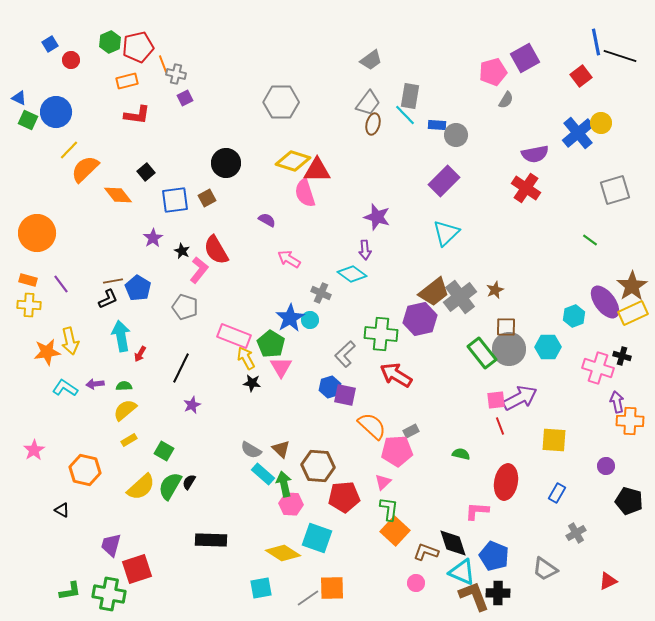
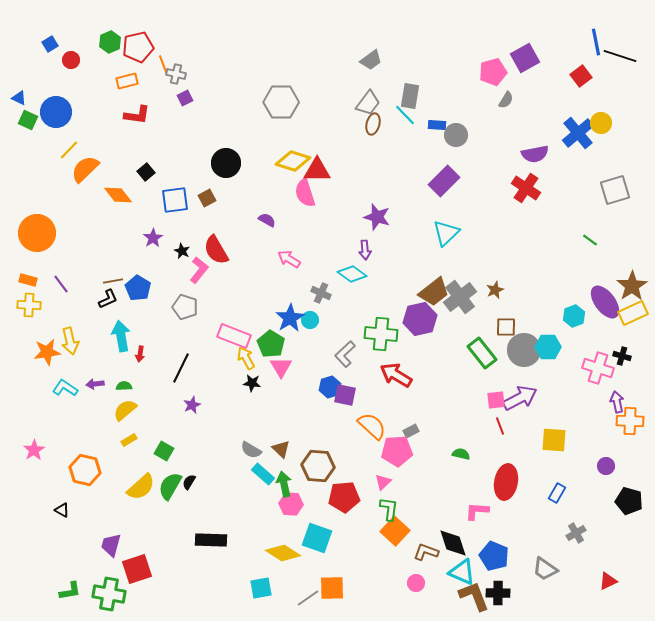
gray circle at (509, 349): moved 15 px right, 1 px down
red arrow at (140, 354): rotated 21 degrees counterclockwise
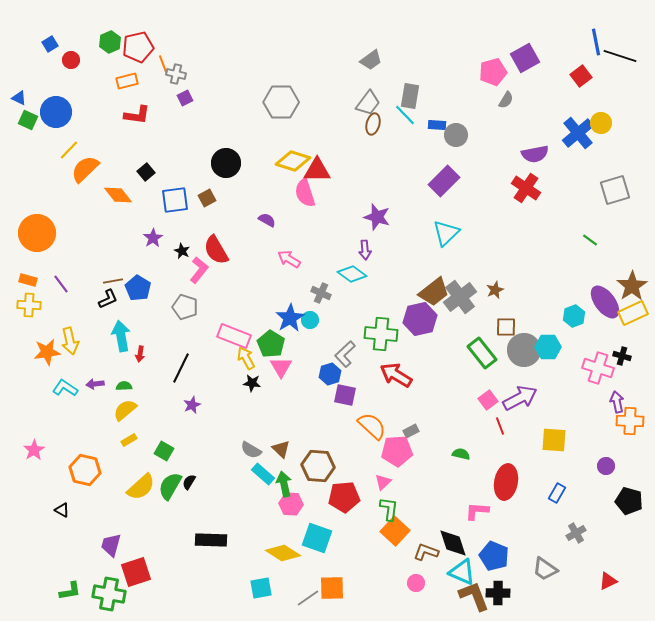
blue hexagon at (330, 387): moved 13 px up
pink square at (496, 400): moved 8 px left; rotated 30 degrees counterclockwise
red square at (137, 569): moved 1 px left, 3 px down
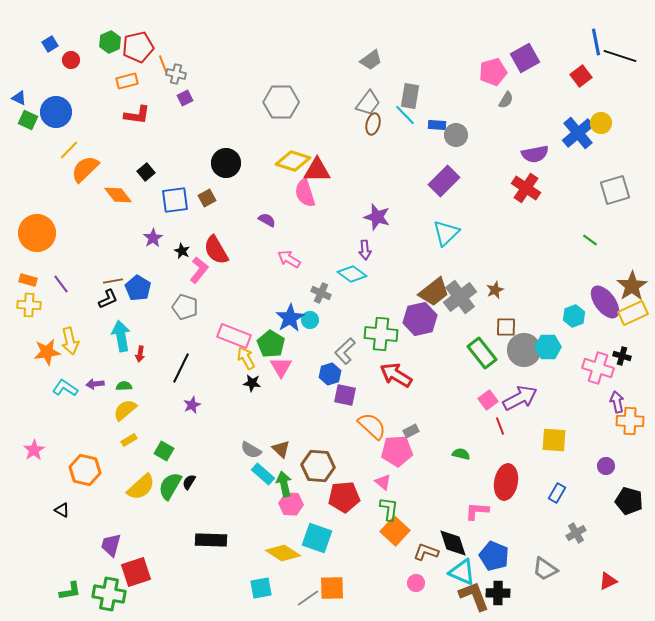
gray L-shape at (345, 354): moved 3 px up
pink triangle at (383, 482): rotated 36 degrees counterclockwise
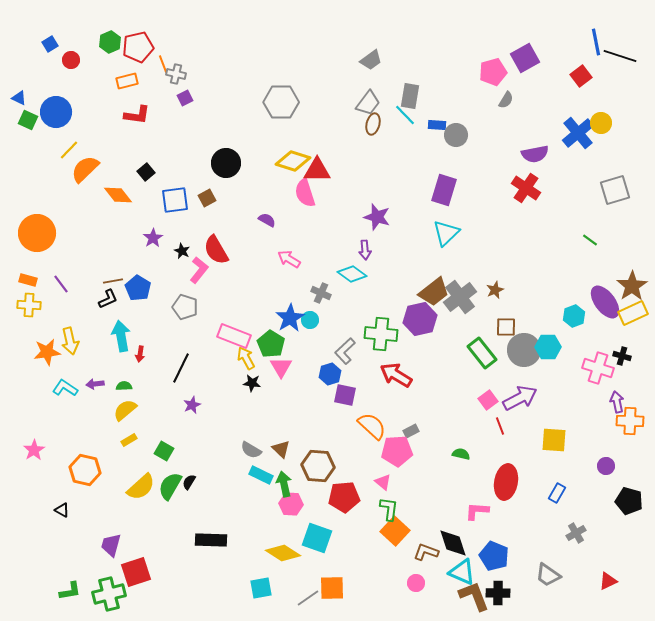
purple rectangle at (444, 181): moved 9 px down; rotated 28 degrees counterclockwise
cyan rectangle at (263, 474): moved 2 px left, 1 px down; rotated 15 degrees counterclockwise
gray trapezoid at (545, 569): moved 3 px right, 6 px down
green cross at (109, 594): rotated 24 degrees counterclockwise
